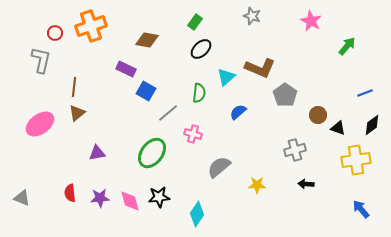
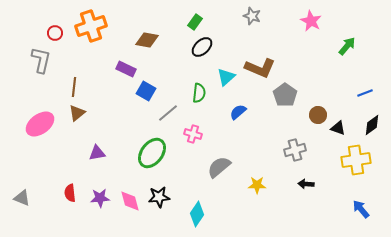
black ellipse: moved 1 px right, 2 px up
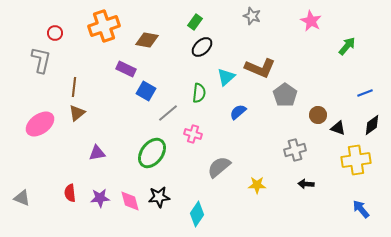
orange cross: moved 13 px right
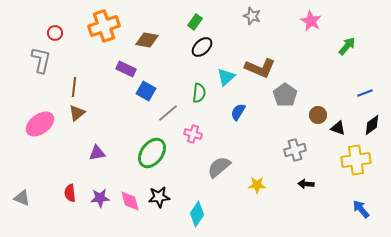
blue semicircle: rotated 18 degrees counterclockwise
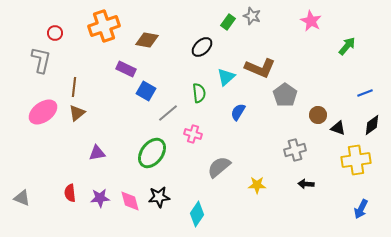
green rectangle: moved 33 px right
green semicircle: rotated 12 degrees counterclockwise
pink ellipse: moved 3 px right, 12 px up
blue arrow: rotated 114 degrees counterclockwise
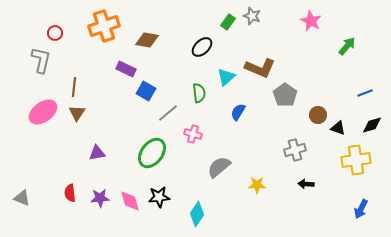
brown triangle: rotated 18 degrees counterclockwise
black diamond: rotated 20 degrees clockwise
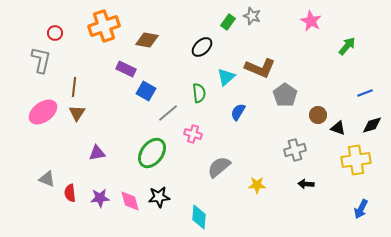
gray triangle: moved 25 px right, 19 px up
cyan diamond: moved 2 px right, 3 px down; rotated 30 degrees counterclockwise
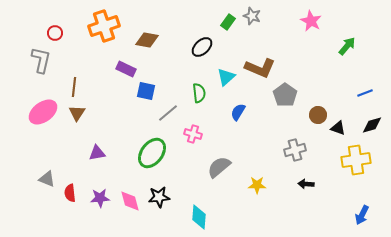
blue square: rotated 18 degrees counterclockwise
blue arrow: moved 1 px right, 6 px down
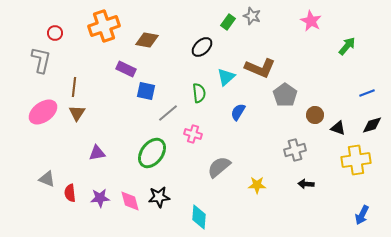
blue line: moved 2 px right
brown circle: moved 3 px left
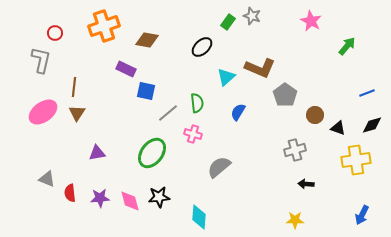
green semicircle: moved 2 px left, 10 px down
yellow star: moved 38 px right, 35 px down
